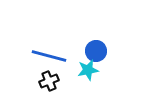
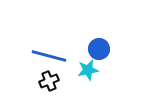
blue circle: moved 3 px right, 2 px up
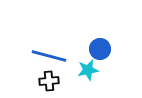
blue circle: moved 1 px right
black cross: rotated 18 degrees clockwise
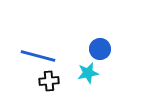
blue line: moved 11 px left
cyan star: moved 3 px down
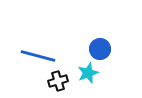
cyan star: rotated 10 degrees counterclockwise
black cross: moved 9 px right; rotated 12 degrees counterclockwise
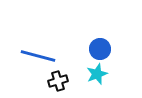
cyan star: moved 9 px right, 1 px down
